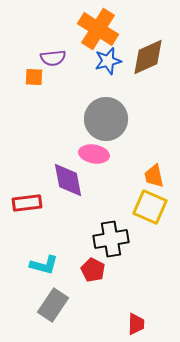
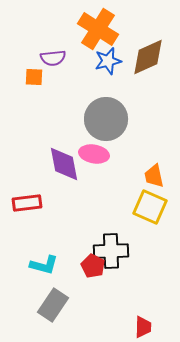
purple diamond: moved 4 px left, 16 px up
black cross: moved 12 px down; rotated 8 degrees clockwise
red pentagon: moved 4 px up
red trapezoid: moved 7 px right, 3 px down
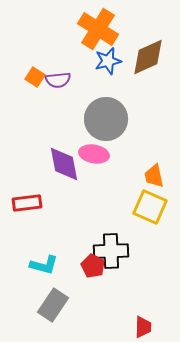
purple semicircle: moved 5 px right, 22 px down
orange square: moved 1 px right; rotated 30 degrees clockwise
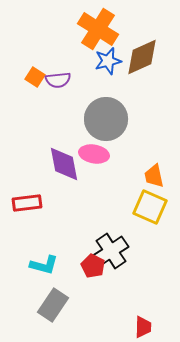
brown diamond: moved 6 px left
black cross: rotated 32 degrees counterclockwise
